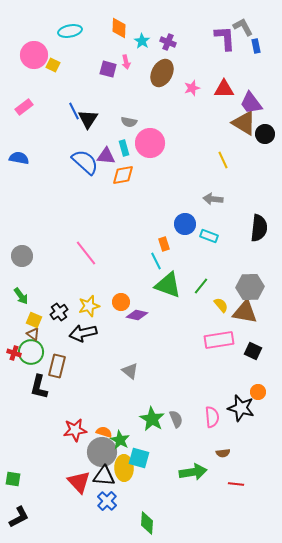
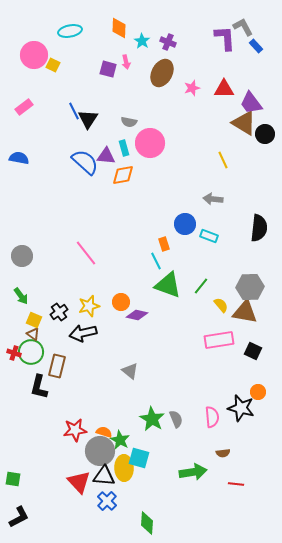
blue rectangle at (256, 46): rotated 32 degrees counterclockwise
gray circle at (102, 452): moved 2 px left, 1 px up
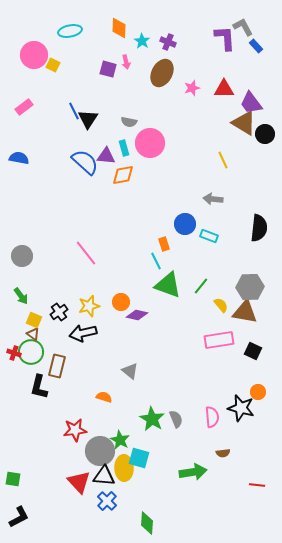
orange semicircle at (104, 432): moved 35 px up
red line at (236, 484): moved 21 px right, 1 px down
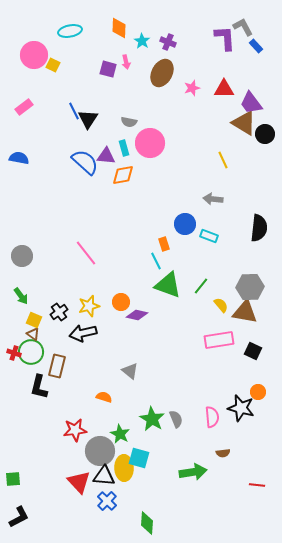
green star at (120, 440): moved 6 px up
green square at (13, 479): rotated 14 degrees counterclockwise
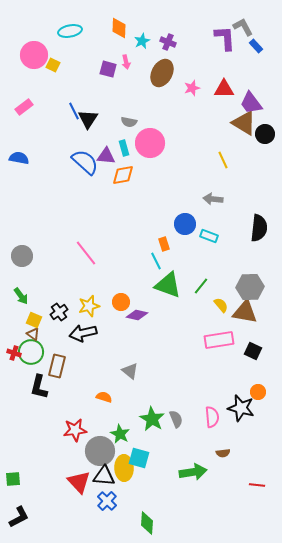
cyan star at (142, 41): rotated 14 degrees clockwise
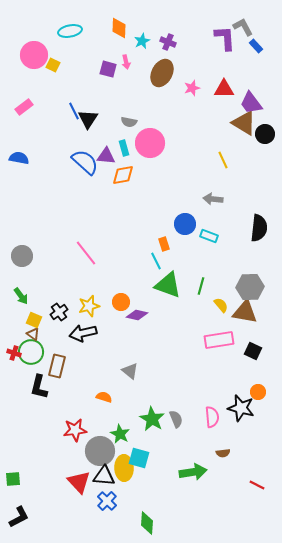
green line at (201, 286): rotated 24 degrees counterclockwise
red line at (257, 485): rotated 21 degrees clockwise
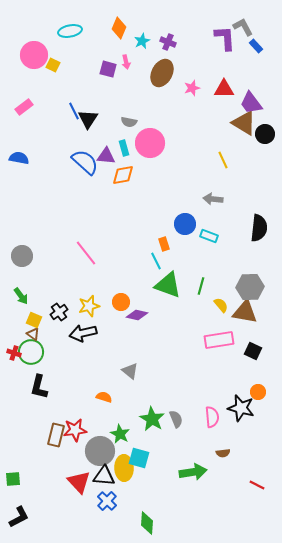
orange diamond at (119, 28): rotated 20 degrees clockwise
brown rectangle at (57, 366): moved 1 px left, 69 px down
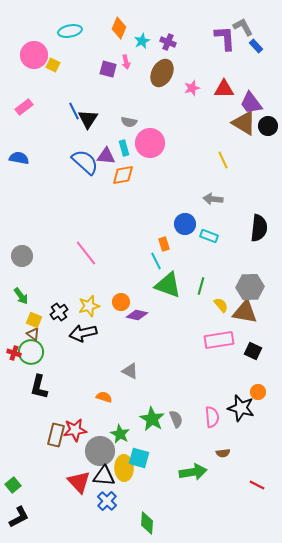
black circle at (265, 134): moved 3 px right, 8 px up
gray triangle at (130, 371): rotated 12 degrees counterclockwise
green square at (13, 479): moved 6 px down; rotated 35 degrees counterclockwise
